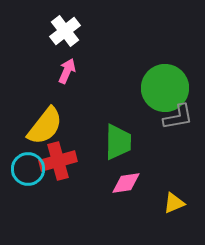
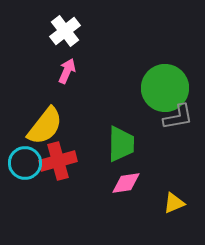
green trapezoid: moved 3 px right, 2 px down
cyan circle: moved 3 px left, 6 px up
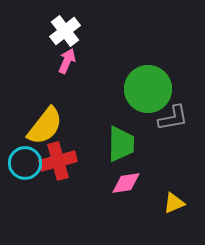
pink arrow: moved 10 px up
green circle: moved 17 px left, 1 px down
gray L-shape: moved 5 px left, 1 px down
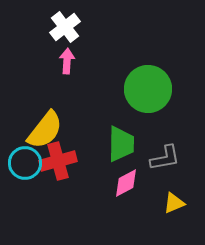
white cross: moved 4 px up
pink arrow: rotated 20 degrees counterclockwise
gray L-shape: moved 8 px left, 40 px down
yellow semicircle: moved 4 px down
pink diamond: rotated 20 degrees counterclockwise
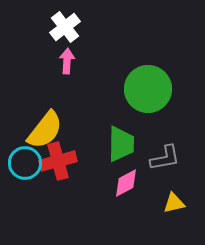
yellow triangle: rotated 10 degrees clockwise
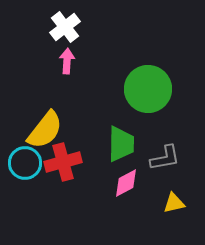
red cross: moved 5 px right, 1 px down
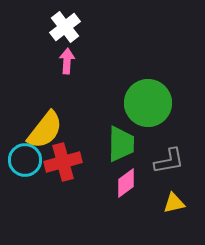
green circle: moved 14 px down
gray L-shape: moved 4 px right, 3 px down
cyan circle: moved 3 px up
pink diamond: rotated 8 degrees counterclockwise
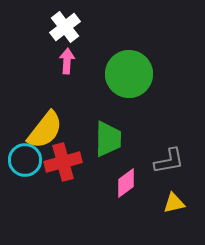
green circle: moved 19 px left, 29 px up
green trapezoid: moved 13 px left, 5 px up
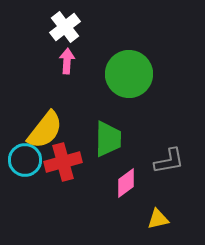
yellow triangle: moved 16 px left, 16 px down
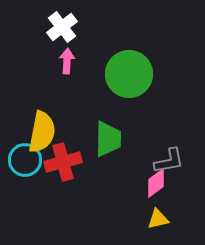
white cross: moved 3 px left
yellow semicircle: moved 3 px left, 2 px down; rotated 27 degrees counterclockwise
pink diamond: moved 30 px right
